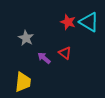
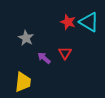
red triangle: rotated 24 degrees clockwise
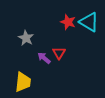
red triangle: moved 6 px left
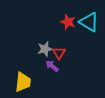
gray star: moved 19 px right, 11 px down; rotated 28 degrees clockwise
purple arrow: moved 8 px right, 8 px down
